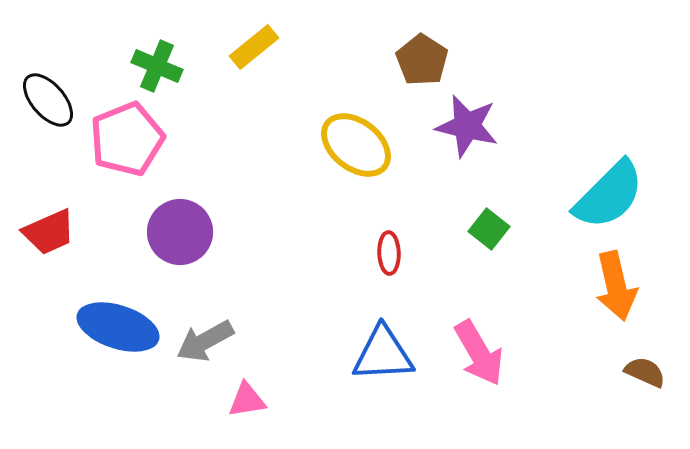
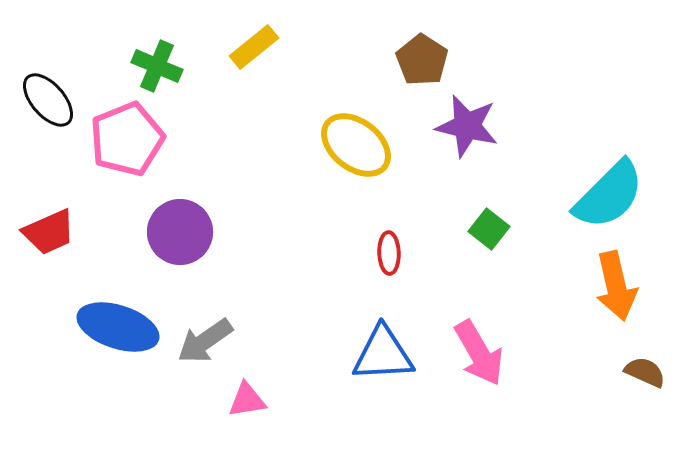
gray arrow: rotated 6 degrees counterclockwise
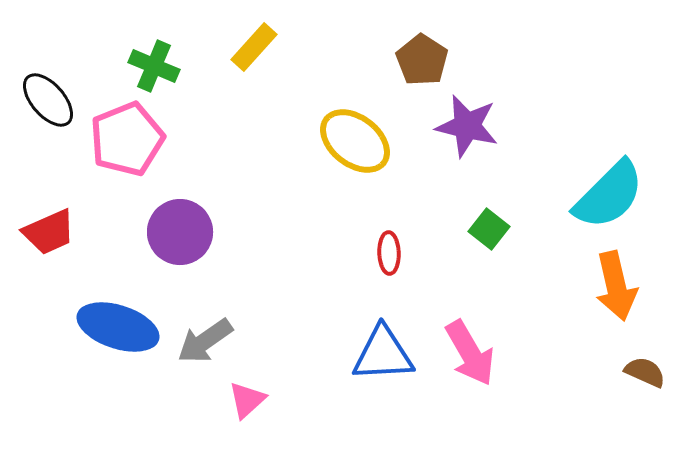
yellow rectangle: rotated 9 degrees counterclockwise
green cross: moved 3 px left
yellow ellipse: moved 1 px left, 4 px up
pink arrow: moved 9 px left
pink triangle: rotated 33 degrees counterclockwise
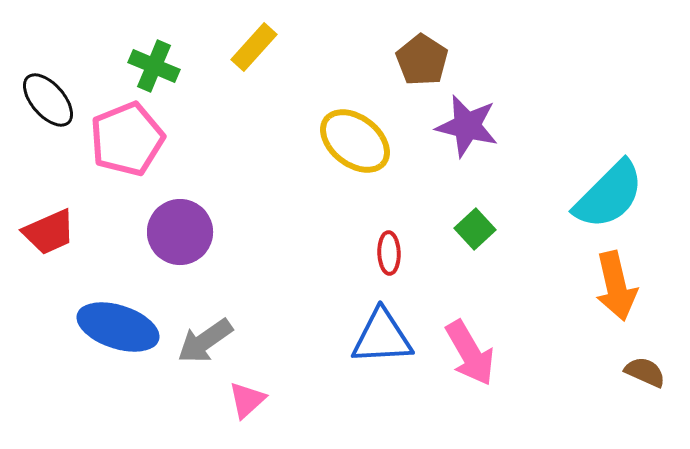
green square: moved 14 px left; rotated 9 degrees clockwise
blue triangle: moved 1 px left, 17 px up
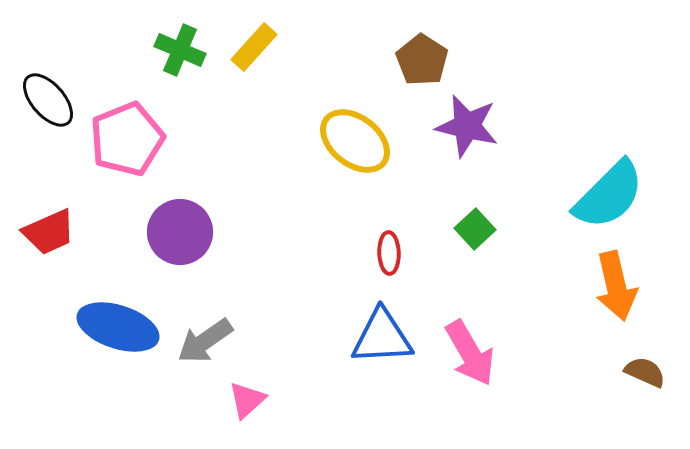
green cross: moved 26 px right, 16 px up
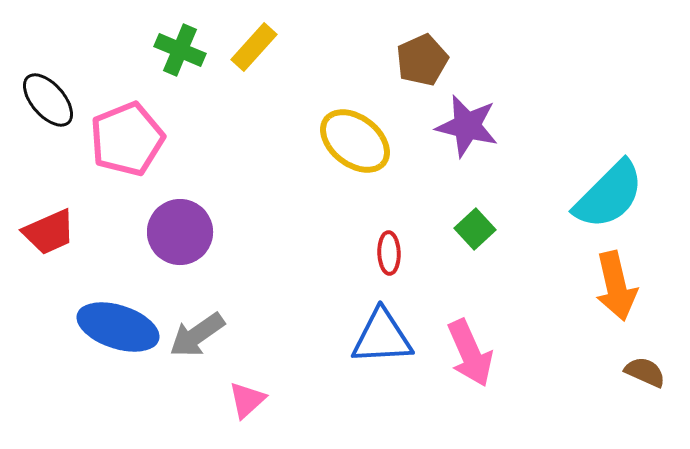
brown pentagon: rotated 15 degrees clockwise
gray arrow: moved 8 px left, 6 px up
pink arrow: rotated 6 degrees clockwise
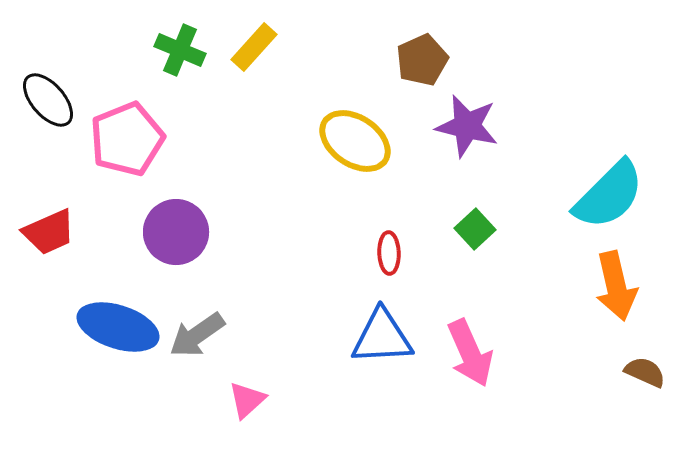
yellow ellipse: rotated 4 degrees counterclockwise
purple circle: moved 4 px left
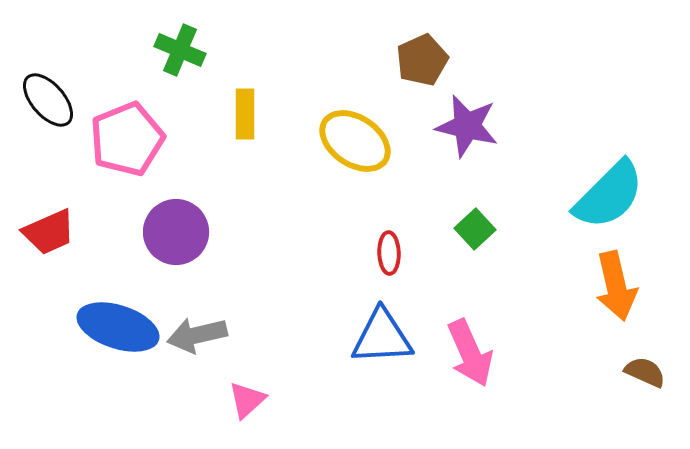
yellow rectangle: moved 9 px left, 67 px down; rotated 42 degrees counterclockwise
gray arrow: rotated 22 degrees clockwise
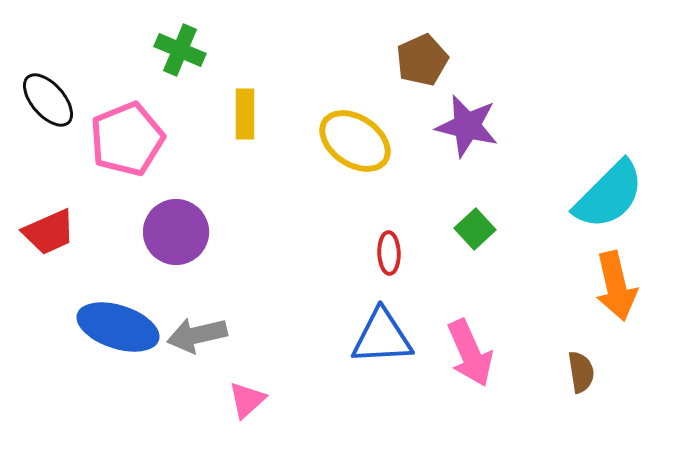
brown semicircle: moved 64 px left; rotated 57 degrees clockwise
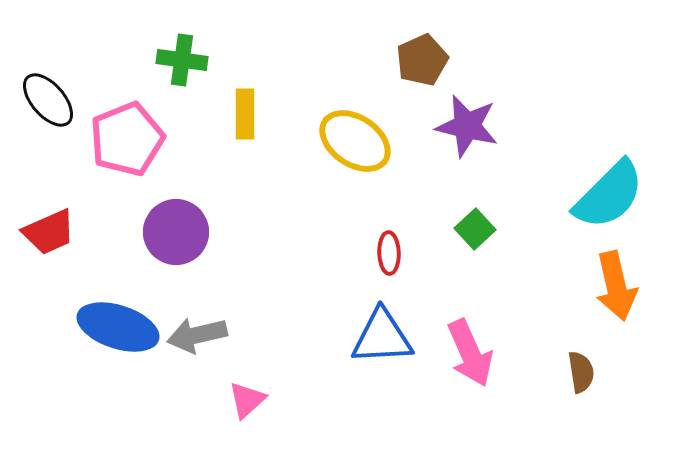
green cross: moved 2 px right, 10 px down; rotated 15 degrees counterclockwise
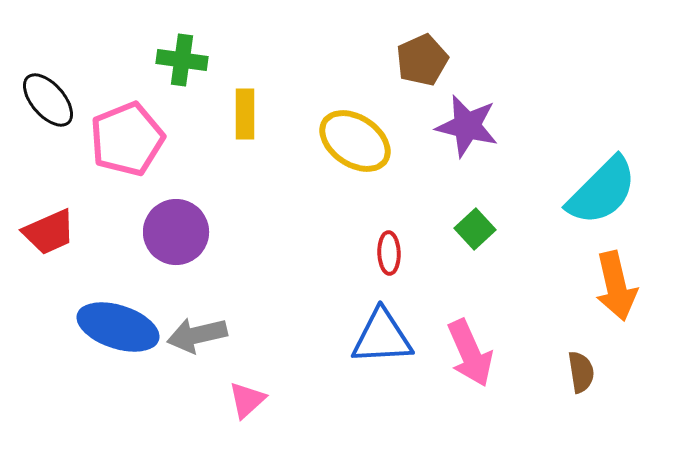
cyan semicircle: moved 7 px left, 4 px up
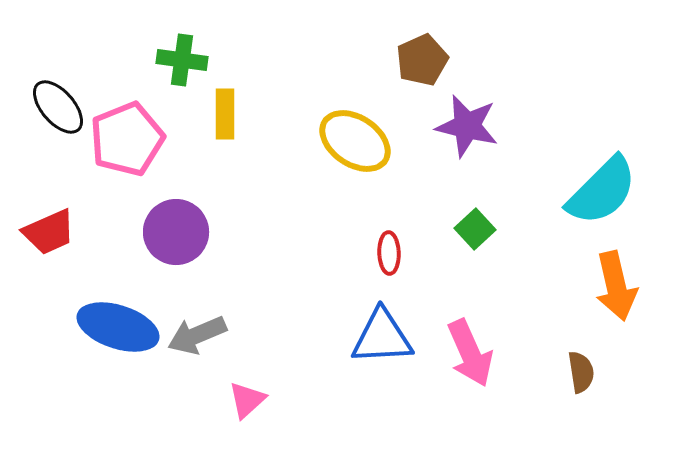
black ellipse: moved 10 px right, 7 px down
yellow rectangle: moved 20 px left
gray arrow: rotated 10 degrees counterclockwise
